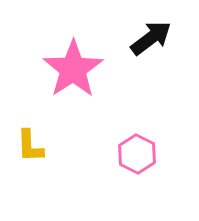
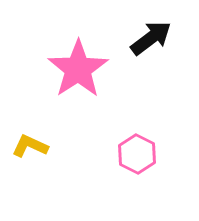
pink star: moved 5 px right
yellow L-shape: rotated 117 degrees clockwise
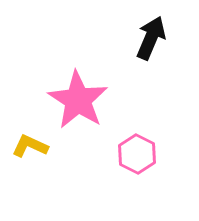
black arrow: rotated 30 degrees counterclockwise
pink star: moved 31 px down; rotated 6 degrees counterclockwise
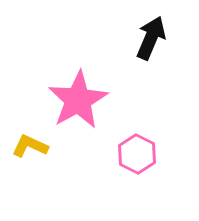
pink star: rotated 10 degrees clockwise
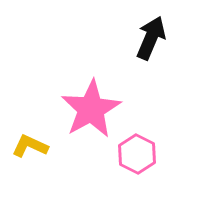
pink star: moved 13 px right, 9 px down
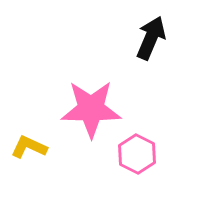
pink star: rotated 30 degrees clockwise
yellow L-shape: moved 1 px left, 1 px down
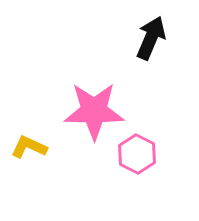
pink star: moved 3 px right, 2 px down
